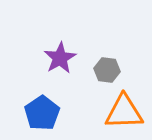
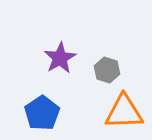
gray hexagon: rotated 10 degrees clockwise
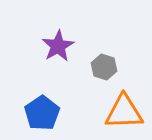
purple star: moved 2 px left, 12 px up
gray hexagon: moved 3 px left, 3 px up
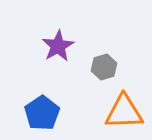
gray hexagon: rotated 25 degrees clockwise
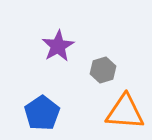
gray hexagon: moved 1 px left, 3 px down
orange triangle: moved 1 px right; rotated 6 degrees clockwise
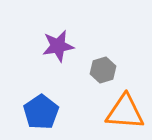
purple star: rotated 20 degrees clockwise
blue pentagon: moved 1 px left, 1 px up
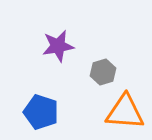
gray hexagon: moved 2 px down
blue pentagon: rotated 20 degrees counterclockwise
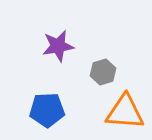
blue pentagon: moved 6 px right, 2 px up; rotated 20 degrees counterclockwise
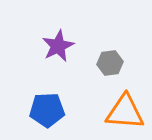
purple star: rotated 16 degrees counterclockwise
gray hexagon: moved 7 px right, 9 px up; rotated 10 degrees clockwise
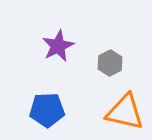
gray hexagon: rotated 20 degrees counterclockwise
orange triangle: rotated 9 degrees clockwise
